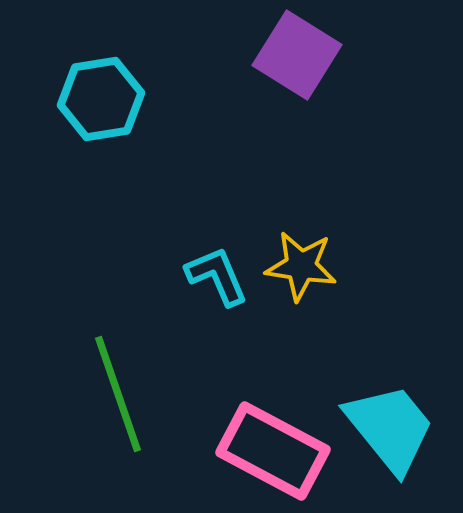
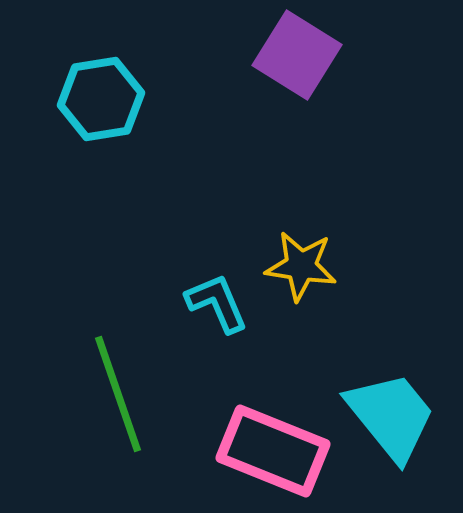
cyan L-shape: moved 27 px down
cyan trapezoid: moved 1 px right, 12 px up
pink rectangle: rotated 6 degrees counterclockwise
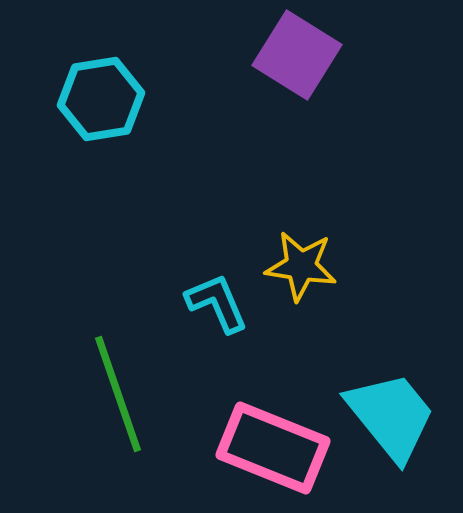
pink rectangle: moved 3 px up
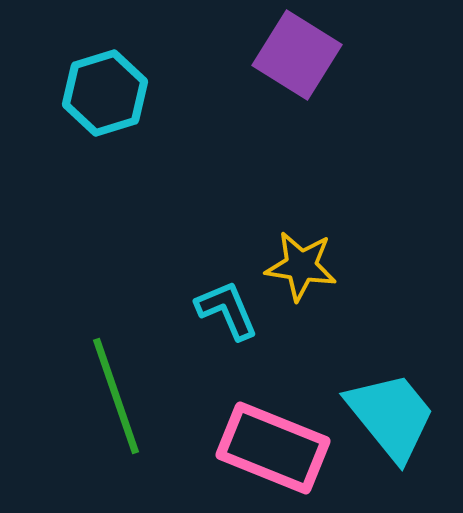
cyan hexagon: moved 4 px right, 6 px up; rotated 8 degrees counterclockwise
cyan L-shape: moved 10 px right, 7 px down
green line: moved 2 px left, 2 px down
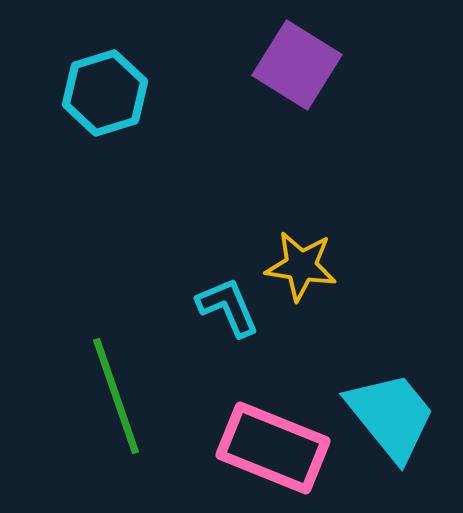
purple square: moved 10 px down
cyan L-shape: moved 1 px right, 3 px up
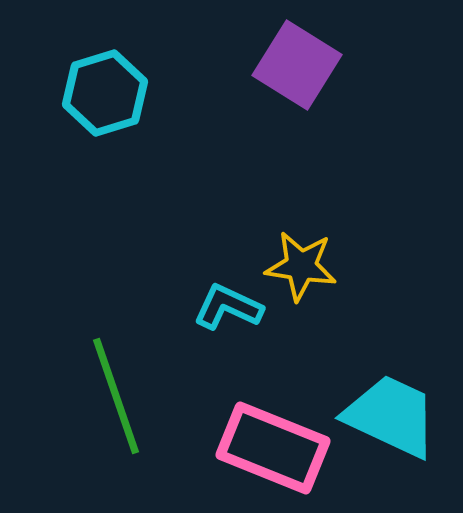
cyan L-shape: rotated 42 degrees counterclockwise
cyan trapezoid: rotated 26 degrees counterclockwise
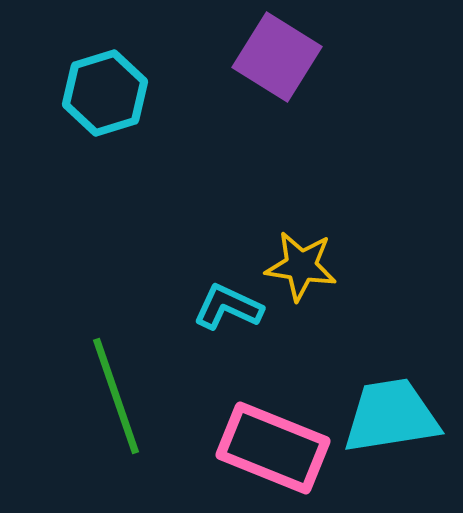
purple square: moved 20 px left, 8 px up
cyan trapezoid: rotated 34 degrees counterclockwise
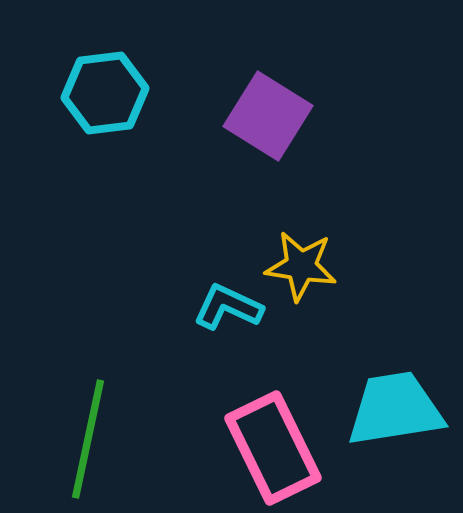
purple square: moved 9 px left, 59 px down
cyan hexagon: rotated 10 degrees clockwise
green line: moved 28 px left, 43 px down; rotated 31 degrees clockwise
cyan trapezoid: moved 4 px right, 7 px up
pink rectangle: rotated 42 degrees clockwise
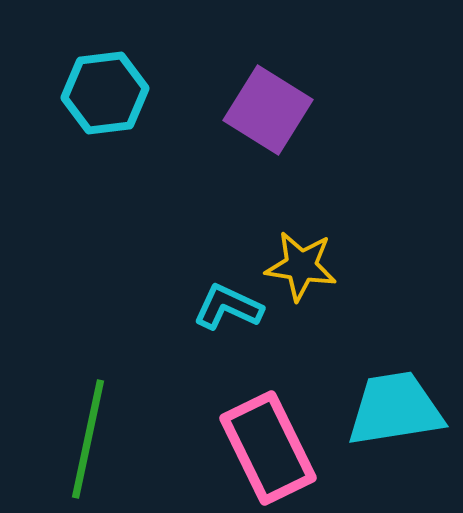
purple square: moved 6 px up
pink rectangle: moved 5 px left
